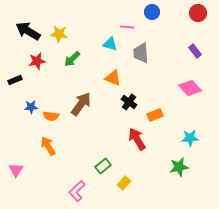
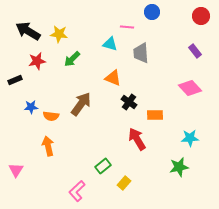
red circle: moved 3 px right, 3 px down
orange rectangle: rotated 21 degrees clockwise
orange arrow: rotated 18 degrees clockwise
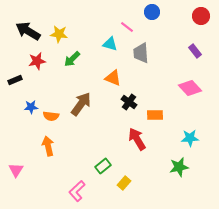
pink line: rotated 32 degrees clockwise
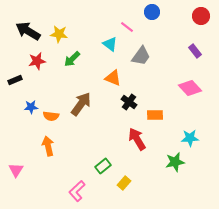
cyan triangle: rotated 21 degrees clockwise
gray trapezoid: moved 3 px down; rotated 140 degrees counterclockwise
green star: moved 4 px left, 5 px up
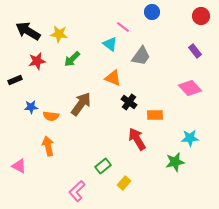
pink line: moved 4 px left
pink triangle: moved 3 px right, 4 px up; rotated 35 degrees counterclockwise
